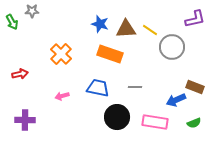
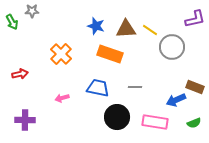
blue star: moved 4 px left, 2 px down
pink arrow: moved 2 px down
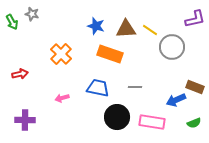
gray star: moved 3 px down; rotated 16 degrees clockwise
pink rectangle: moved 3 px left
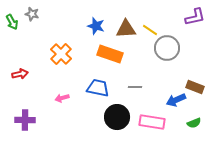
purple L-shape: moved 2 px up
gray circle: moved 5 px left, 1 px down
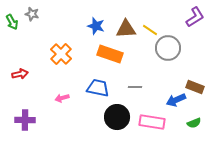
purple L-shape: rotated 20 degrees counterclockwise
gray circle: moved 1 px right
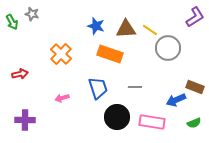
blue trapezoid: rotated 60 degrees clockwise
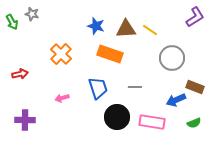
gray circle: moved 4 px right, 10 px down
